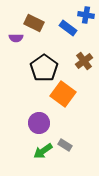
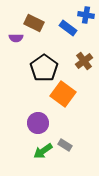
purple circle: moved 1 px left
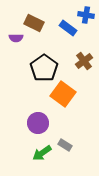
green arrow: moved 1 px left, 2 px down
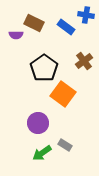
blue rectangle: moved 2 px left, 1 px up
purple semicircle: moved 3 px up
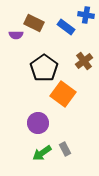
gray rectangle: moved 4 px down; rotated 32 degrees clockwise
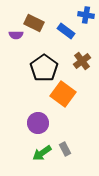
blue rectangle: moved 4 px down
brown cross: moved 2 px left
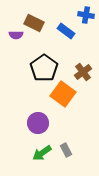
brown cross: moved 1 px right, 11 px down
gray rectangle: moved 1 px right, 1 px down
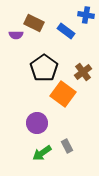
purple circle: moved 1 px left
gray rectangle: moved 1 px right, 4 px up
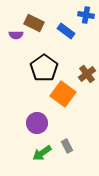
brown cross: moved 4 px right, 2 px down
